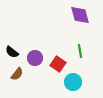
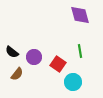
purple circle: moved 1 px left, 1 px up
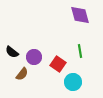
brown semicircle: moved 5 px right
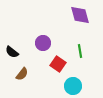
purple circle: moved 9 px right, 14 px up
cyan circle: moved 4 px down
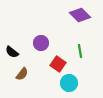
purple diamond: rotated 30 degrees counterclockwise
purple circle: moved 2 px left
cyan circle: moved 4 px left, 3 px up
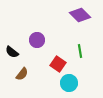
purple circle: moved 4 px left, 3 px up
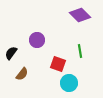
black semicircle: moved 1 px left, 1 px down; rotated 88 degrees clockwise
red square: rotated 14 degrees counterclockwise
